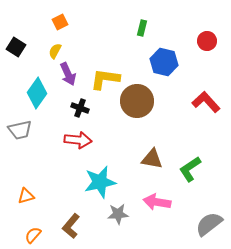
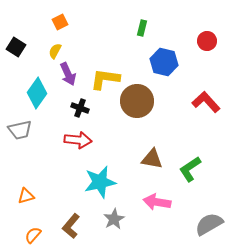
gray star: moved 4 px left, 5 px down; rotated 25 degrees counterclockwise
gray semicircle: rotated 8 degrees clockwise
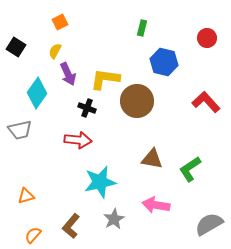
red circle: moved 3 px up
black cross: moved 7 px right
pink arrow: moved 1 px left, 3 px down
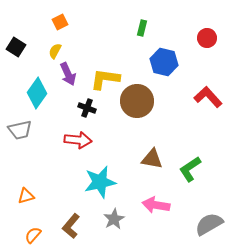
red L-shape: moved 2 px right, 5 px up
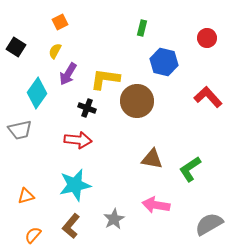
purple arrow: rotated 55 degrees clockwise
cyan star: moved 25 px left, 3 px down
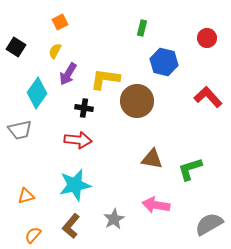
black cross: moved 3 px left; rotated 12 degrees counterclockwise
green L-shape: rotated 16 degrees clockwise
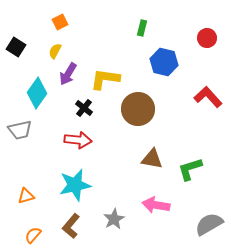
brown circle: moved 1 px right, 8 px down
black cross: rotated 30 degrees clockwise
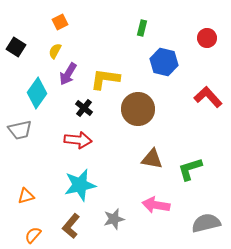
cyan star: moved 5 px right
gray star: rotated 15 degrees clockwise
gray semicircle: moved 3 px left, 1 px up; rotated 16 degrees clockwise
